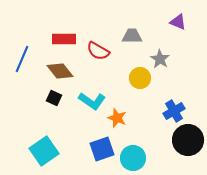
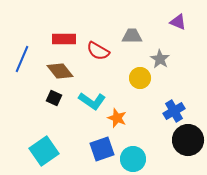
cyan circle: moved 1 px down
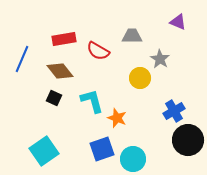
red rectangle: rotated 10 degrees counterclockwise
cyan L-shape: rotated 140 degrees counterclockwise
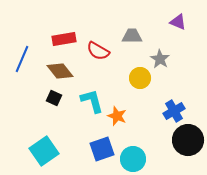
orange star: moved 2 px up
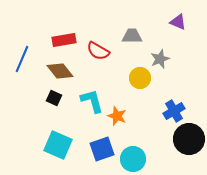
red rectangle: moved 1 px down
gray star: rotated 18 degrees clockwise
black circle: moved 1 px right, 1 px up
cyan square: moved 14 px right, 6 px up; rotated 32 degrees counterclockwise
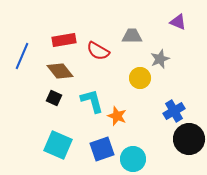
blue line: moved 3 px up
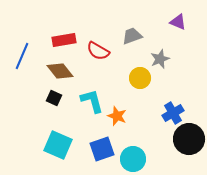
gray trapezoid: rotated 20 degrees counterclockwise
blue cross: moved 1 px left, 2 px down
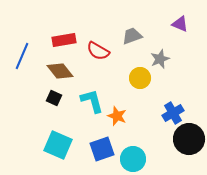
purple triangle: moved 2 px right, 2 px down
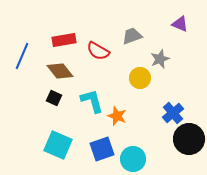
blue cross: rotated 10 degrees counterclockwise
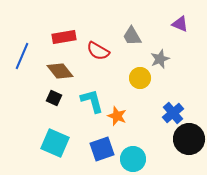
gray trapezoid: rotated 100 degrees counterclockwise
red rectangle: moved 3 px up
cyan square: moved 3 px left, 2 px up
